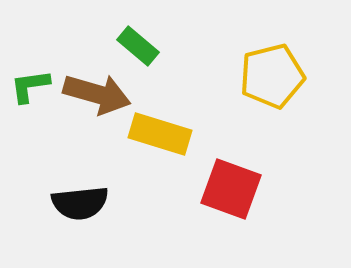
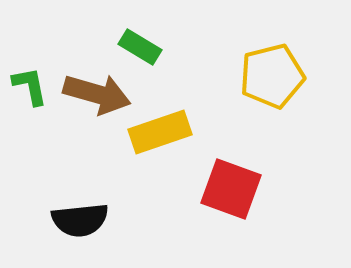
green rectangle: moved 2 px right, 1 px down; rotated 9 degrees counterclockwise
green L-shape: rotated 87 degrees clockwise
yellow rectangle: moved 2 px up; rotated 36 degrees counterclockwise
black semicircle: moved 17 px down
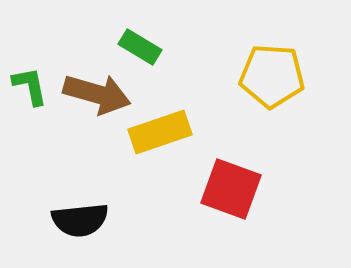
yellow pentagon: rotated 18 degrees clockwise
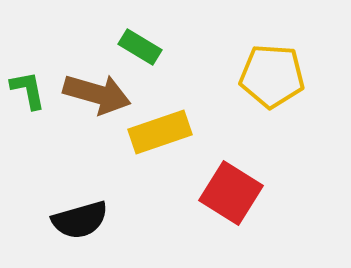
green L-shape: moved 2 px left, 4 px down
red square: moved 4 px down; rotated 12 degrees clockwise
black semicircle: rotated 10 degrees counterclockwise
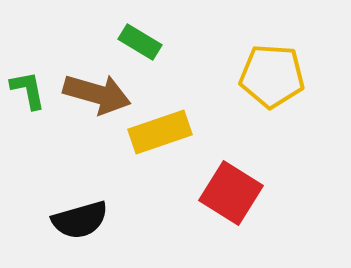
green rectangle: moved 5 px up
